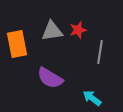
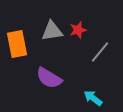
gray line: rotated 30 degrees clockwise
purple semicircle: moved 1 px left
cyan arrow: moved 1 px right
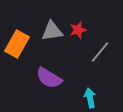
orange rectangle: rotated 40 degrees clockwise
cyan arrow: moved 3 px left; rotated 42 degrees clockwise
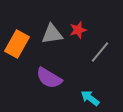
gray triangle: moved 3 px down
cyan arrow: rotated 42 degrees counterclockwise
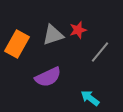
gray triangle: moved 1 px right, 1 px down; rotated 10 degrees counterclockwise
purple semicircle: moved 1 px left, 1 px up; rotated 56 degrees counterclockwise
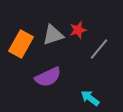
orange rectangle: moved 4 px right
gray line: moved 1 px left, 3 px up
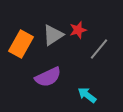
gray triangle: rotated 15 degrees counterclockwise
cyan arrow: moved 3 px left, 3 px up
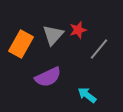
gray triangle: rotated 15 degrees counterclockwise
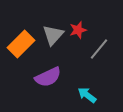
orange rectangle: rotated 16 degrees clockwise
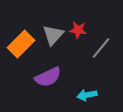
red star: rotated 24 degrees clockwise
gray line: moved 2 px right, 1 px up
cyan arrow: rotated 48 degrees counterclockwise
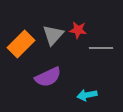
gray line: rotated 50 degrees clockwise
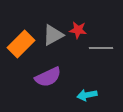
gray triangle: rotated 20 degrees clockwise
